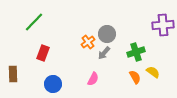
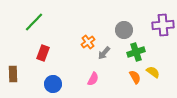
gray circle: moved 17 px right, 4 px up
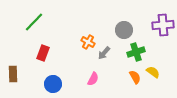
orange cross: rotated 24 degrees counterclockwise
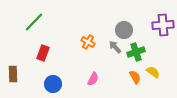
gray arrow: moved 11 px right, 6 px up; rotated 96 degrees clockwise
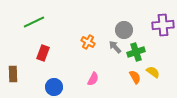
green line: rotated 20 degrees clockwise
blue circle: moved 1 px right, 3 px down
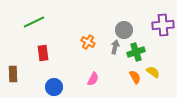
gray arrow: rotated 56 degrees clockwise
red rectangle: rotated 28 degrees counterclockwise
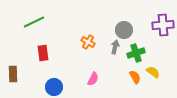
green cross: moved 1 px down
